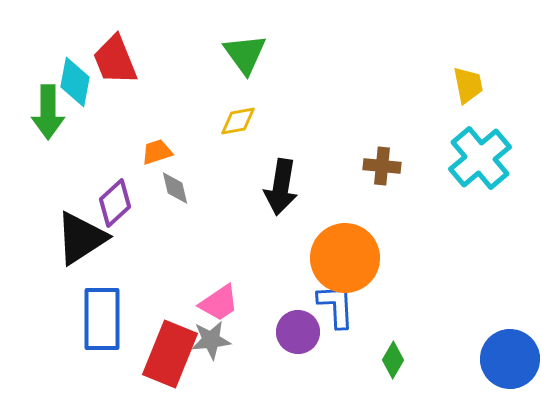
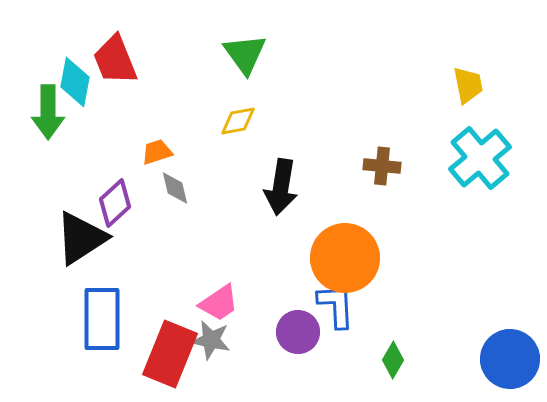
gray star: rotated 18 degrees clockwise
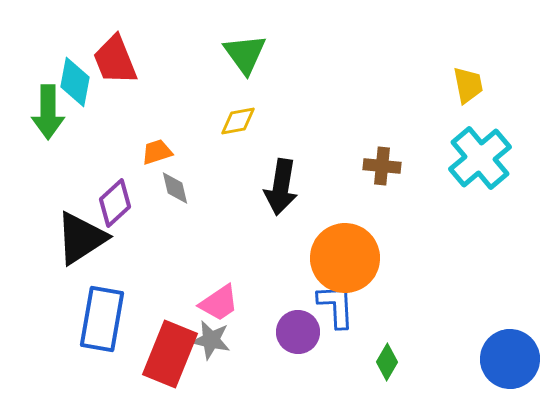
blue rectangle: rotated 10 degrees clockwise
green diamond: moved 6 px left, 2 px down
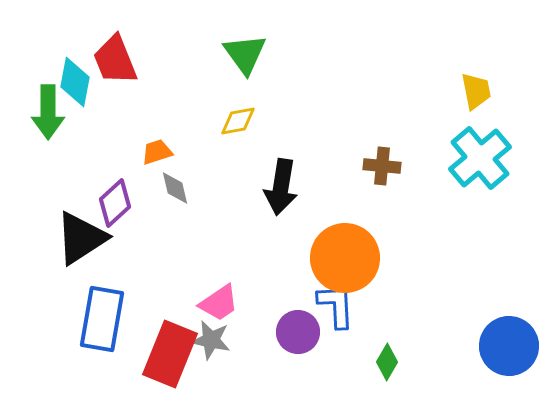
yellow trapezoid: moved 8 px right, 6 px down
blue circle: moved 1 px left, 13 px up
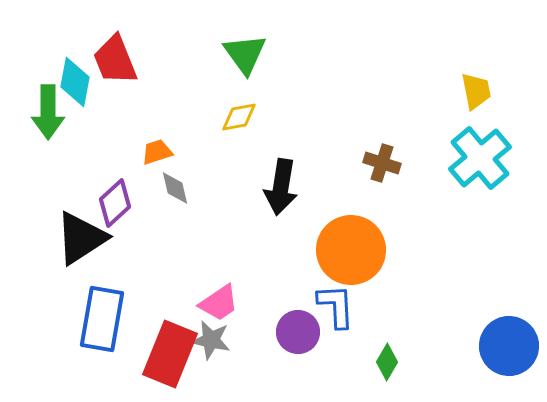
yellow diamond: moved 1 px right, 4 px up
brown cross: moved 3 px up; rotated 12 degrees clockwise
orange circle: moved 6 px right, 8 px up
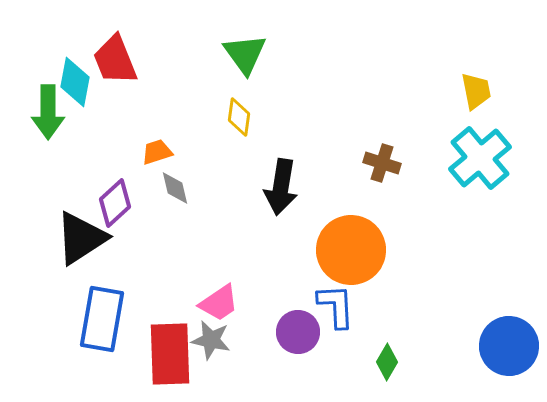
yellow diamond: rotated 72 degrees counterclockwise
red rectangle: rotated 24 degrees counterclockwise
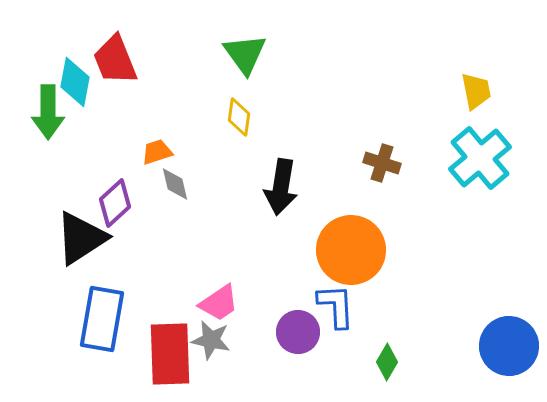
gray diamond: moved 4 px up
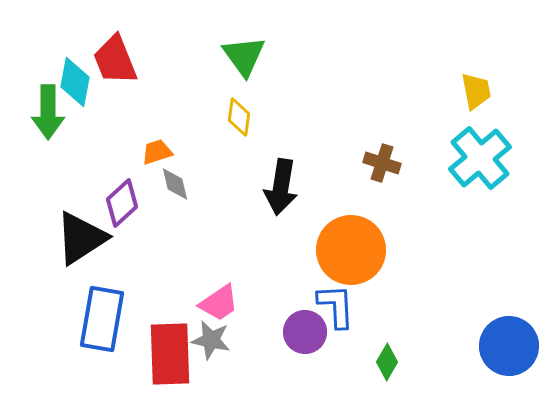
green triangle: moved 1 px left, 2 px down
purple diamond: moved 7 px right
purple circle: moved 7 px right
